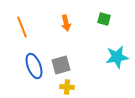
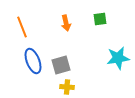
green square: moved 4 px left; rotated 24 degrees counterclockwise
cyan star: moved 1 px right, 1 px down
blue ellipse: moved 1 px left, 5 px up
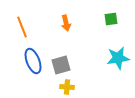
green square: moved 11 px right
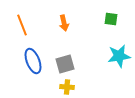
green square: rotated 16 degrees clockwise
orange arrow: moved 2 px left
orange line: moved 2 px up
cyan star: moved 1 px right, 2 px up
gray square: moved 4 px right, 1 px up
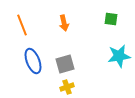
yellow cross: rotated 24 degrees counterclockwise
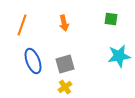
orange line: rotated 40 degrees clockwise
yellow cross: moved 2 px left; rotated 16 degrees counterclockwise
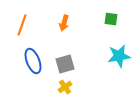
orange arrow: rotated 28 degrees clockwise
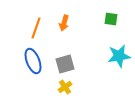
orange line: moved 14 px right, 3 px down
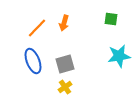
orange line: moved 1 px right; rotated 25 degrees clockwise
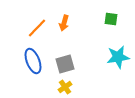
cyan star: moved 1 px left, 1 px down
